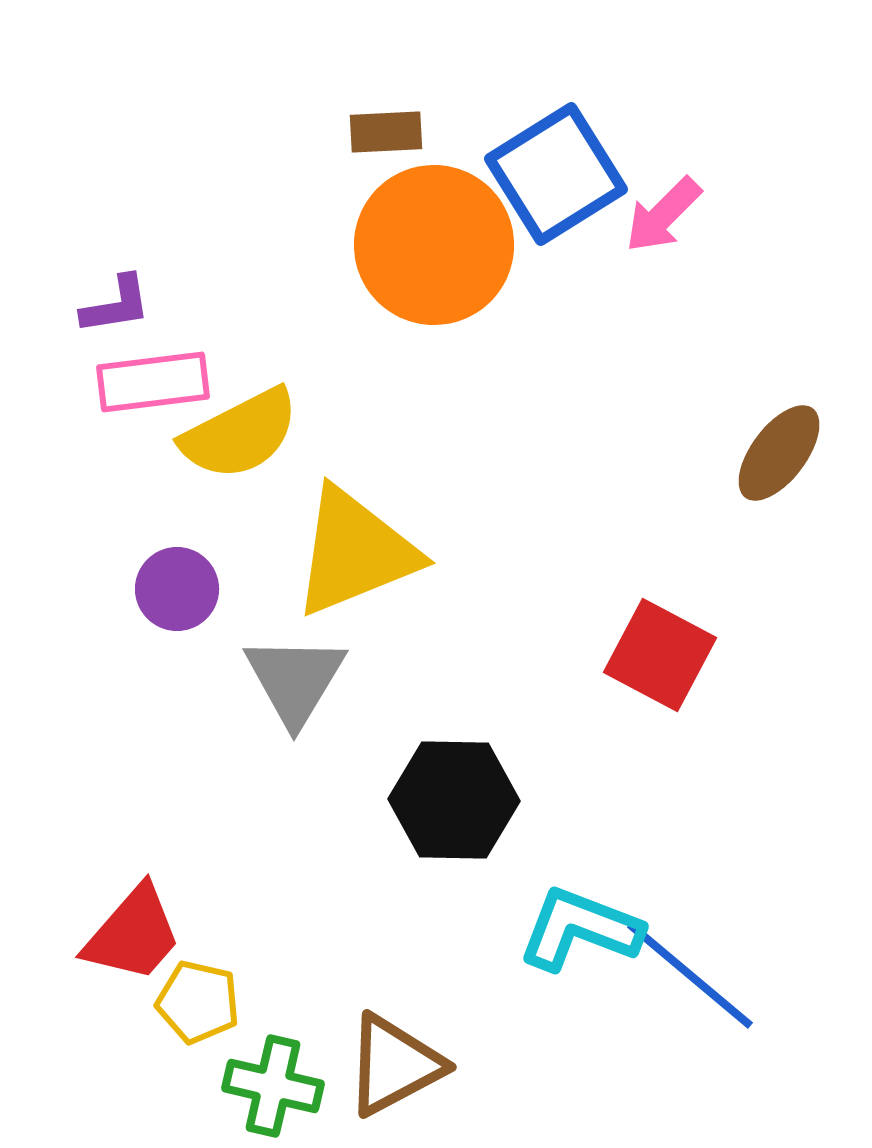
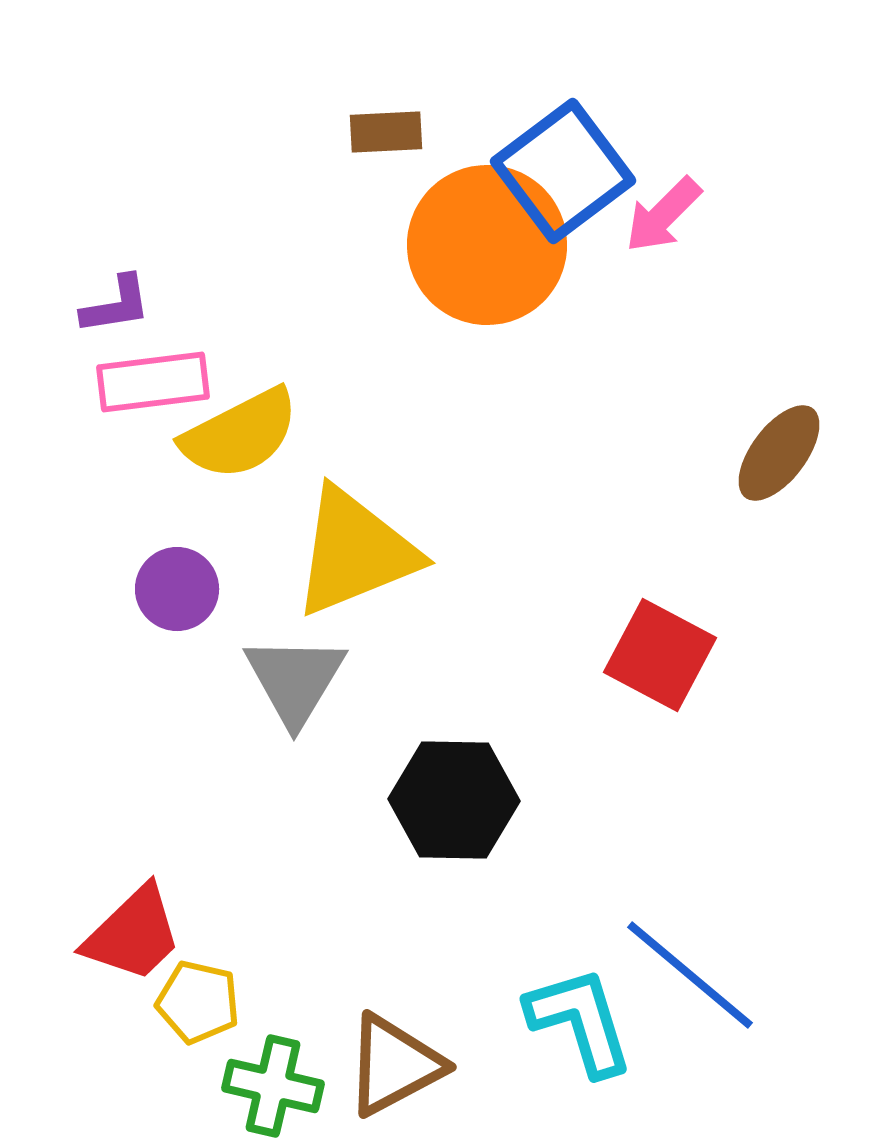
blue square: moved 7 px right, 3 px up; rotated 5 degrees counterclockwise
orange circle: moved 53 px right
cyan L-shape: moved 92 px down; rotated 52 degrees clockwise
red trapezoid: rotated 5 degrees clockwise
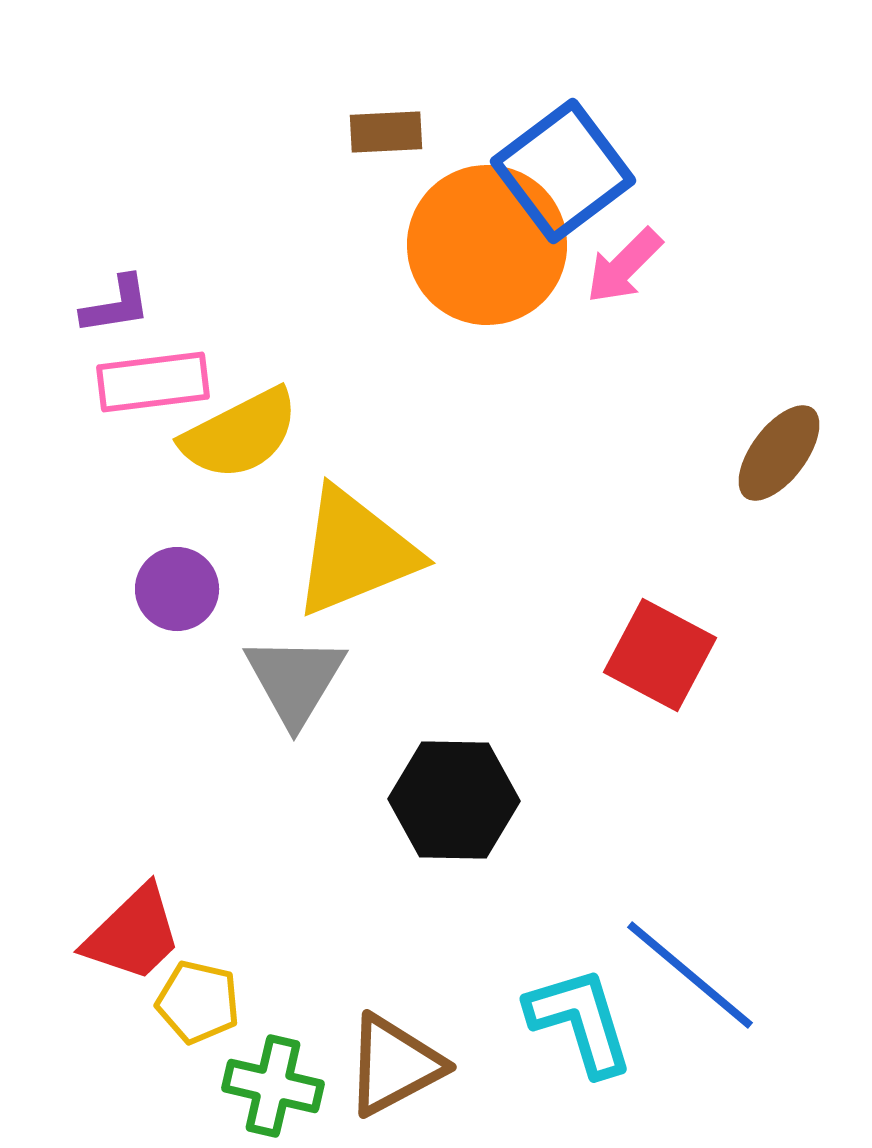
pink arrow: moved 39 px left, 51 px down
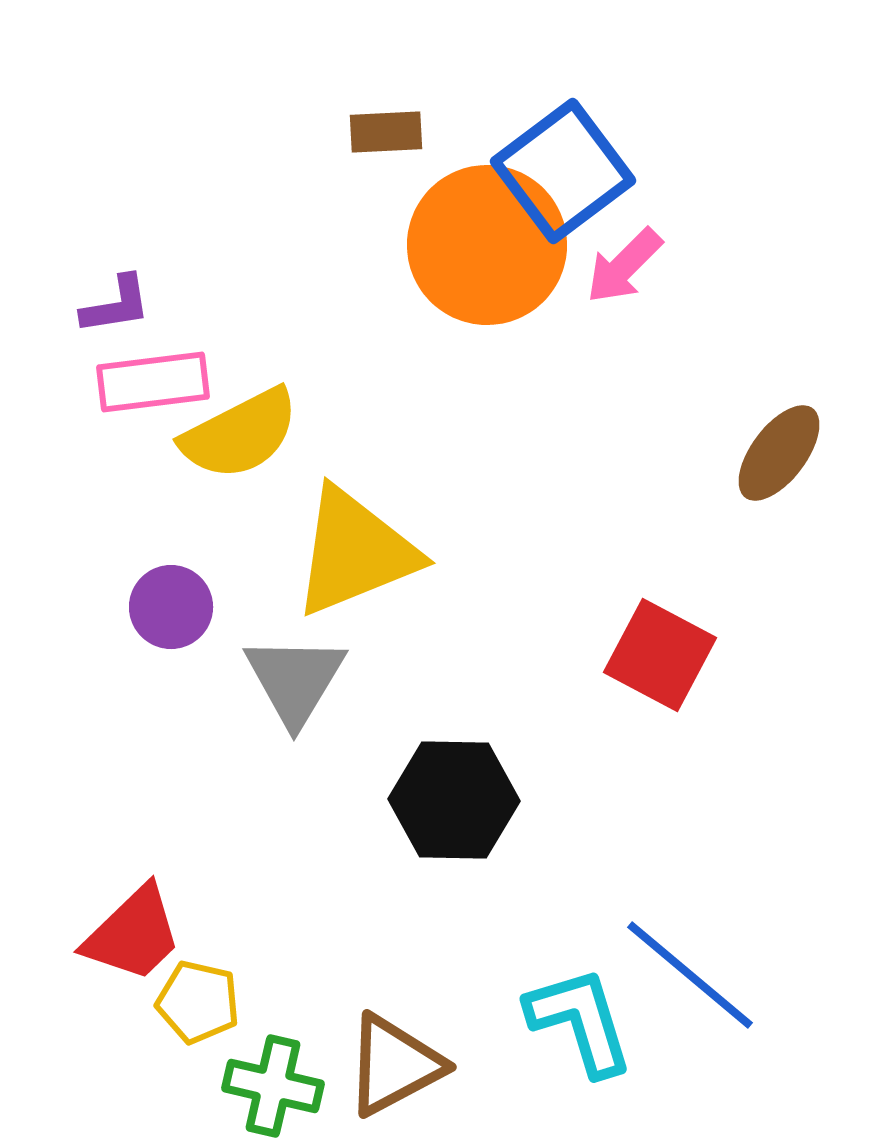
purple circle: moved 6 px left, 18 px down
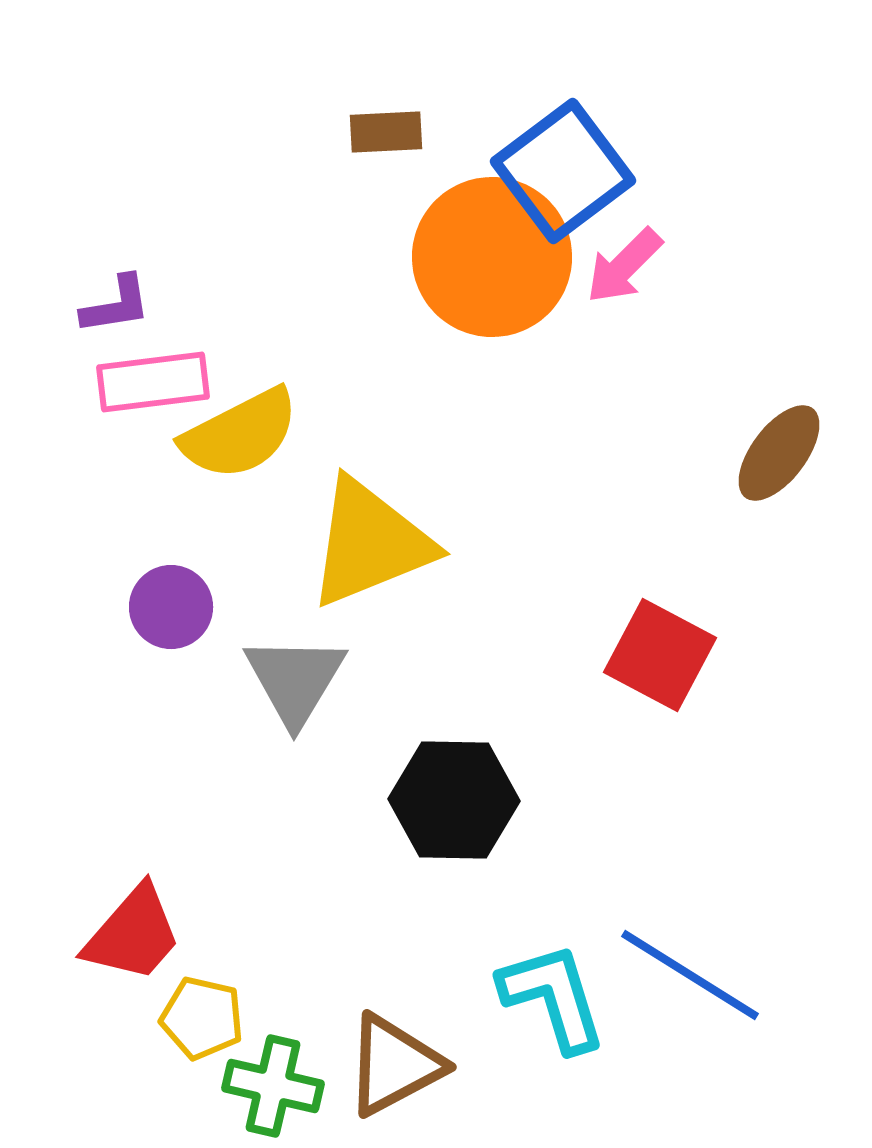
orange circle: moved 5 px right, 12 px down
yellow triangle: moved 15 px right, 9 px up
red trapezoid: rotated 5 degrees counterclockwise
blue line: rotated 8 degrees counterclockwise
yellow pentagon: moved 4 px right, 16 px down
cyan L-shape: moved 27 px left, 24 px up
